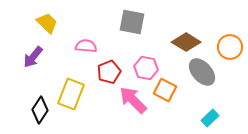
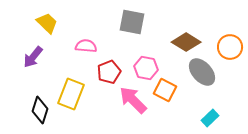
black diamond: rotated 16 degrees counterclockwise
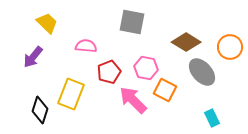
cyan rectangle: moved 2 px right; rotated 72 degrees counterclockwise
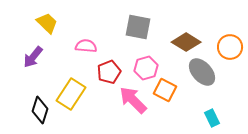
gray square: moved 6 px right, 5 px down
pink hexagon: rotated 25 degrees counterclockwise
yellow rectangle: rotated 12 degrees clockwise
